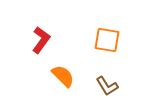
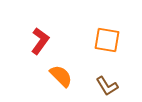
red L-shape: moved 1 px left, 1 px down
orange semicircle: moved 2 px left
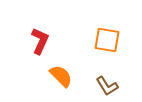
red L-shape: rotated 12 degrees counterclockwise
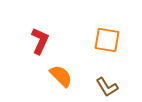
brown L-shape: moved 1 px down
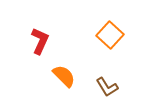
orange square: moved 3 px right, 5 px up; rotated 32 degrees clockwise
orange semicircle: moved 3 px right
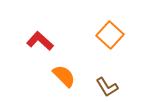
red L-shape: rotated 72 degrees counterclockwise
